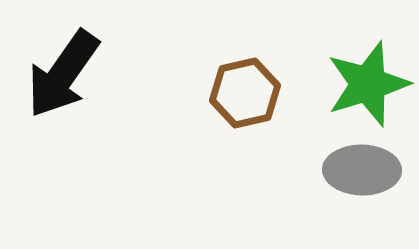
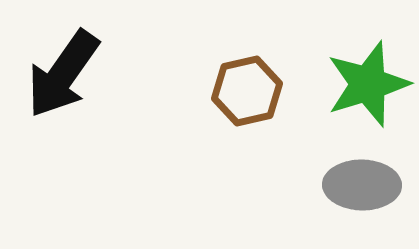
brown hexagon: moved 2 px right, 2 px up
gray ellipse: moved 15 px down
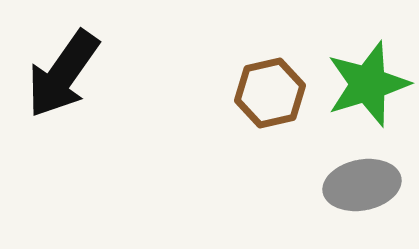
brown hexagon: moved 23 px right, 2 px down
gray ellipse: rotated 12 degrees counterclockwise
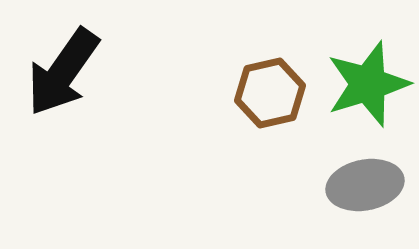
black arrow: moved 2 px up
gray ellipse: moved 3 px right
